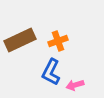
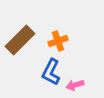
brown rectangle: rotated 20 degrees counterclockwise
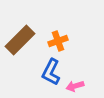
pink arrow: moved 1 px down
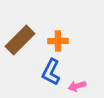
orange cross: rotated 18 degrees clockwise
pink arrow: moved 2 px right
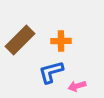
orange cross: moved 3 px right
blue L-shape: rotated 48 degrees clockwise
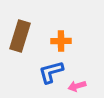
brown rectangle: moved 4 px up; rotated 28 degrees counterclockwise
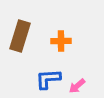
blue L-shape: moved 3 px left, 7 px down; rotated 12 degrees clockwise
pink arrow: rotated 24 degrees counterclockwise
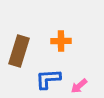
brown rectangle: moved 1 px left, 15 px down
pink arrow: moved 2 px right
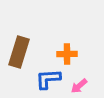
orange cross: moved 6 px right, 13 px down
brown rectangle: moved 1 px down
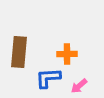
brown rectangle: rotated 12 degrees counterclockwise
blue L-shape: moved 1 px up
